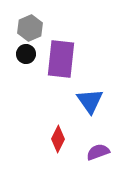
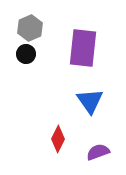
purple rectangle: moved 22 px right, 11 px up
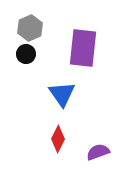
blue triangle: moved 28 px left, 7 px up
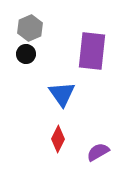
purple rectangle: moved 9 px right, 3 px down
purple semicircle: rotated 10 degrees counterclockwise
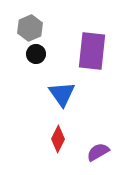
black circle: moved 10 px right
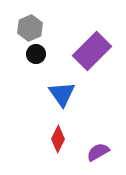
purple rectangle: rotated 39 degrees clockwise
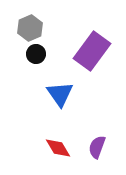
purple rectangle: rotated 9 degrees counterclockwise
blue triangle: moved 2 px left
red diamond: moved 9 px down; rotated 56 degrees counterclockwise
purple semicircle: moved 1 px left, 5 px up; rotated 40 degrees counterclockwise
